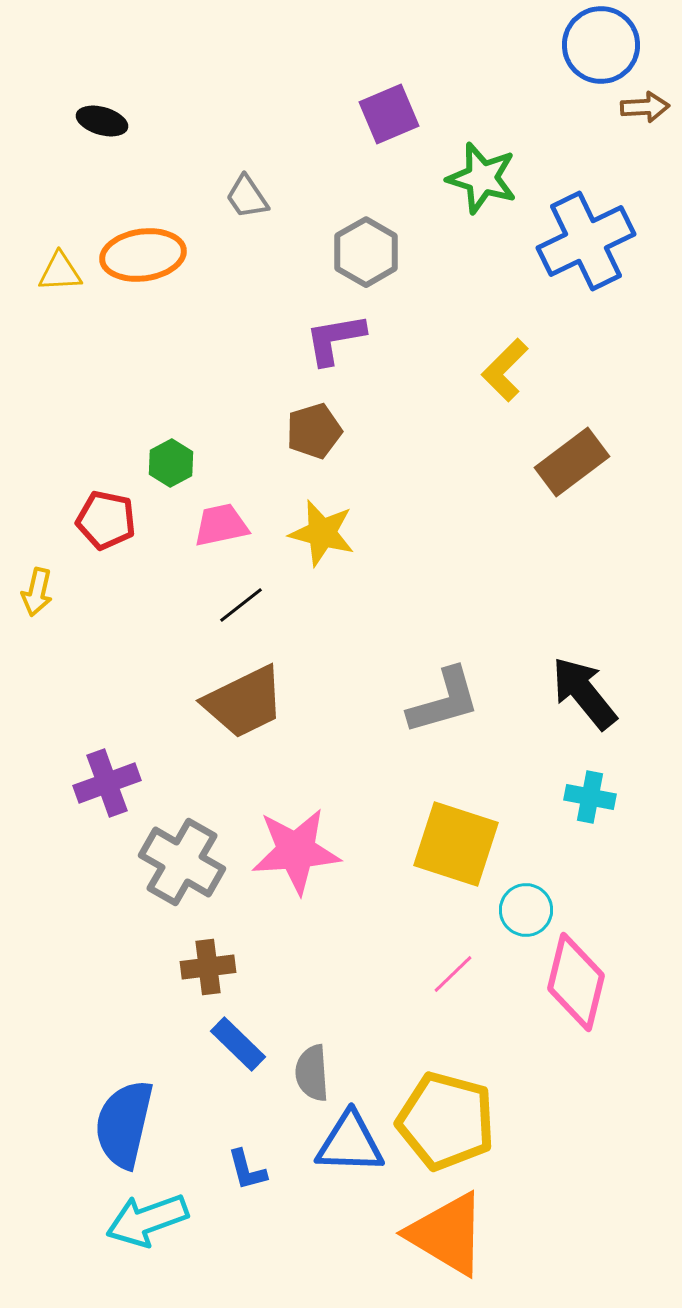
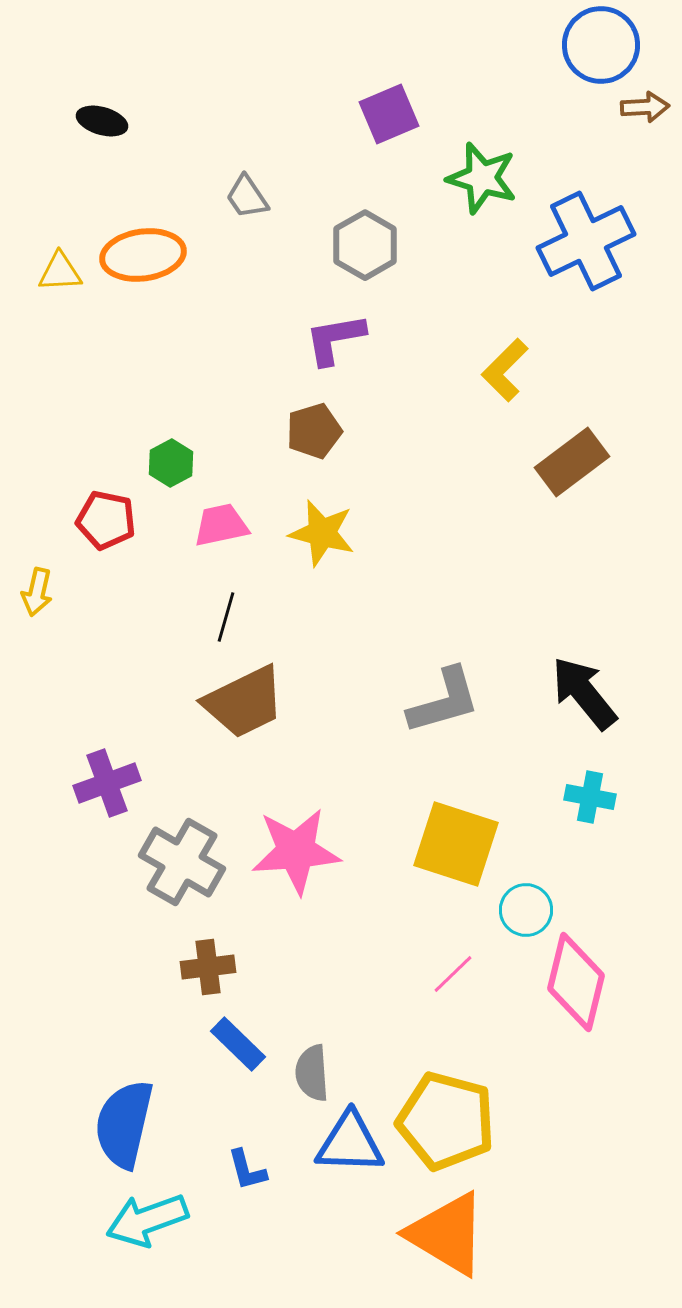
gray hexagon: moved 1 px left, 7 px up
black line: moved 15 px left, 12 px down; rotated 36 degrees counterclockwise
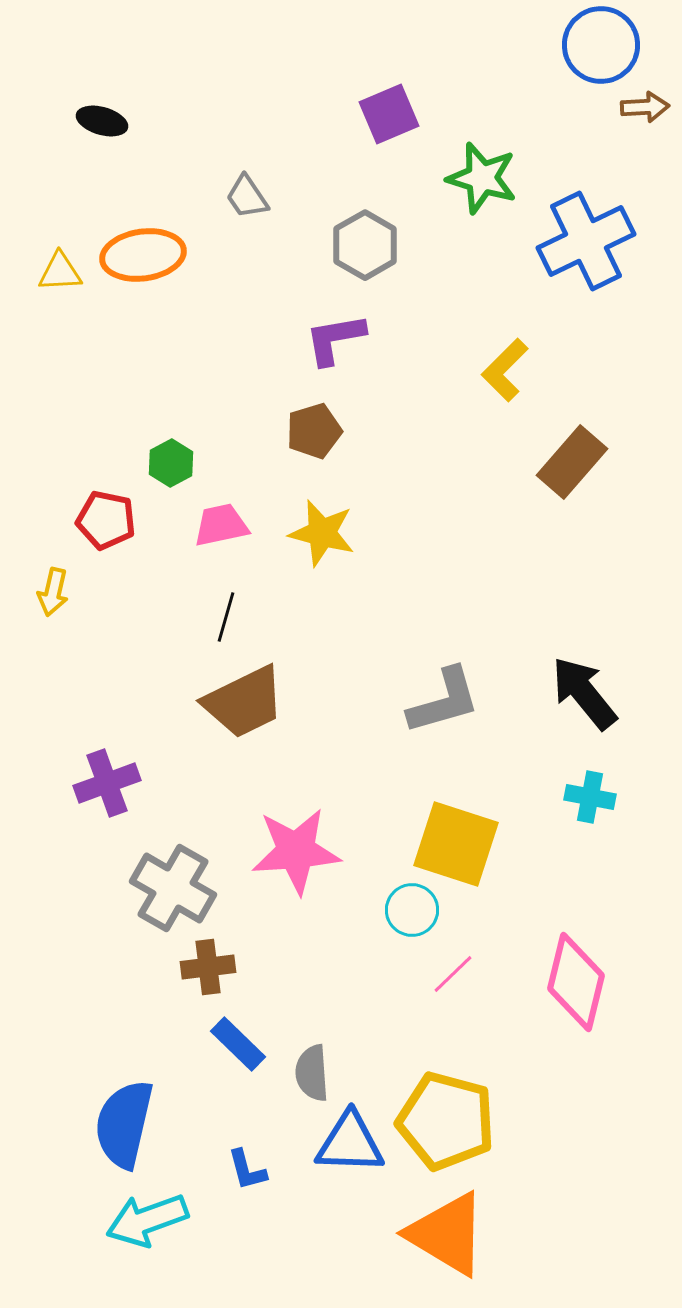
brown rectangle: rotated 12 degrees counterclockwise
yellow arrow: moved 16 px right
gray cross: moved 9 px left, 26 px down
cyan circle: moved 114 px left
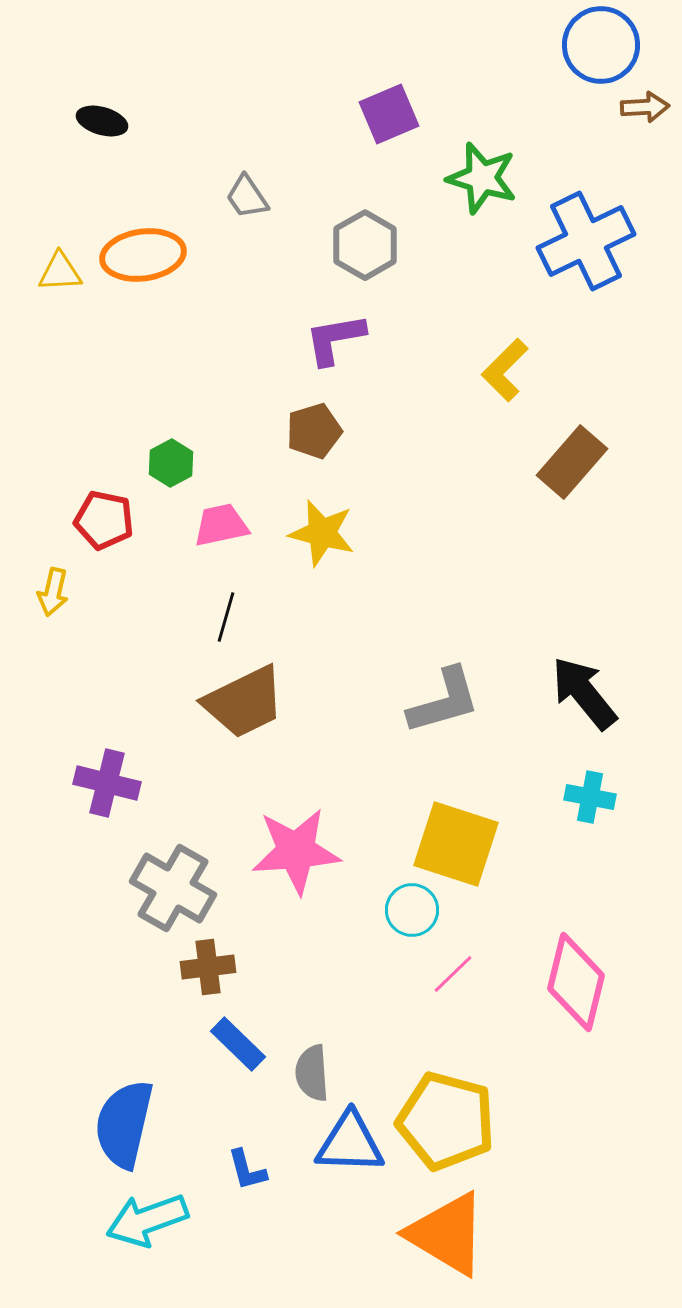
red pentagon: moved 2 px left
purple cross: rotated 34 degrees clockwise
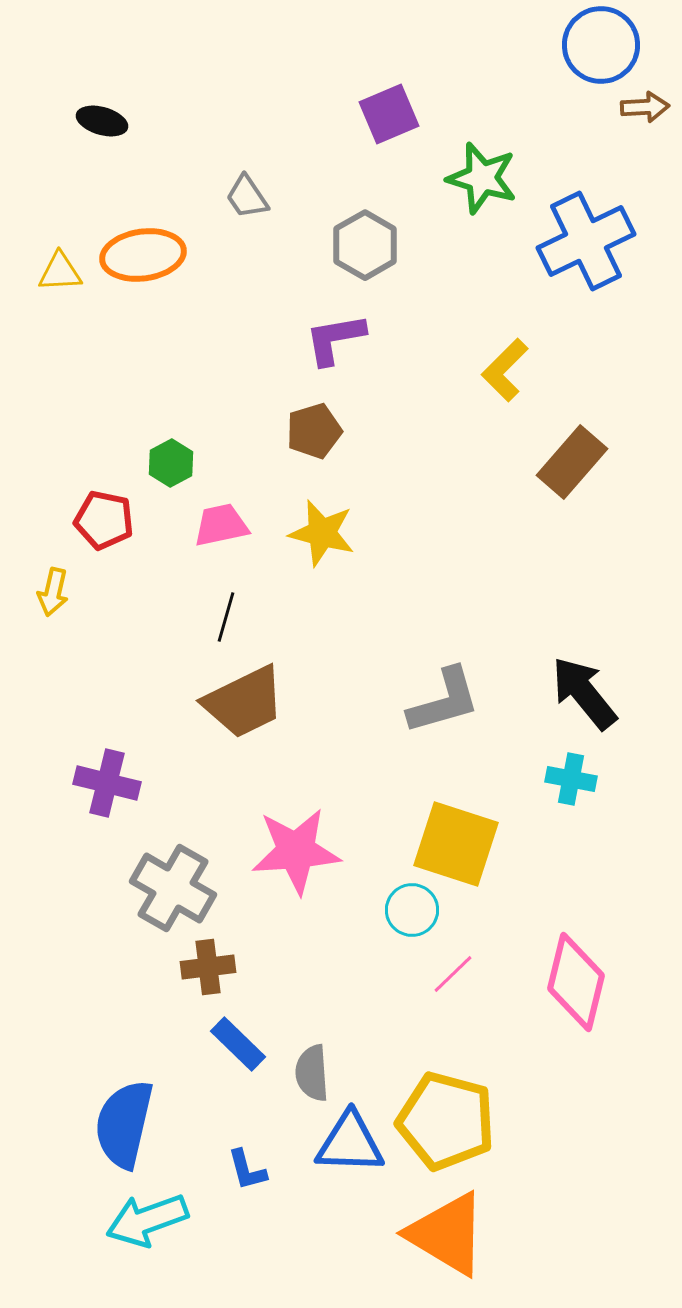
cyan cross: moved 19 px left, 18 px up
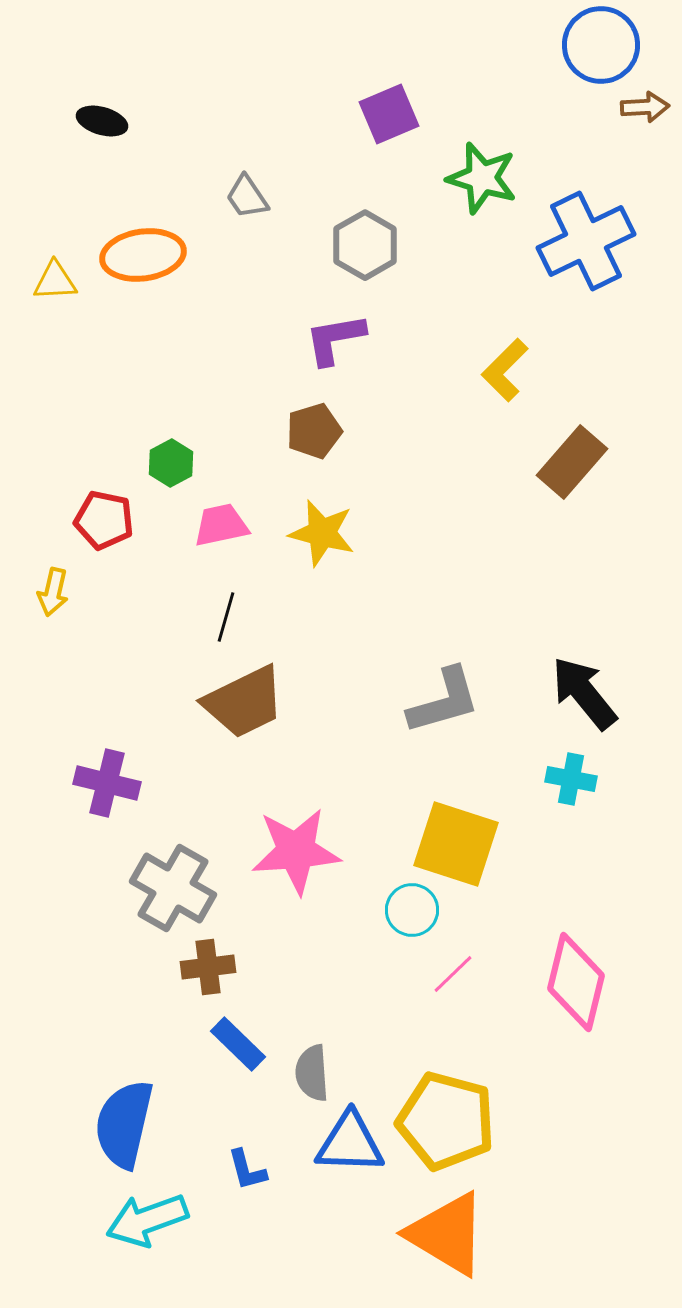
yellow triangle: moved 5 px left, 9 px down
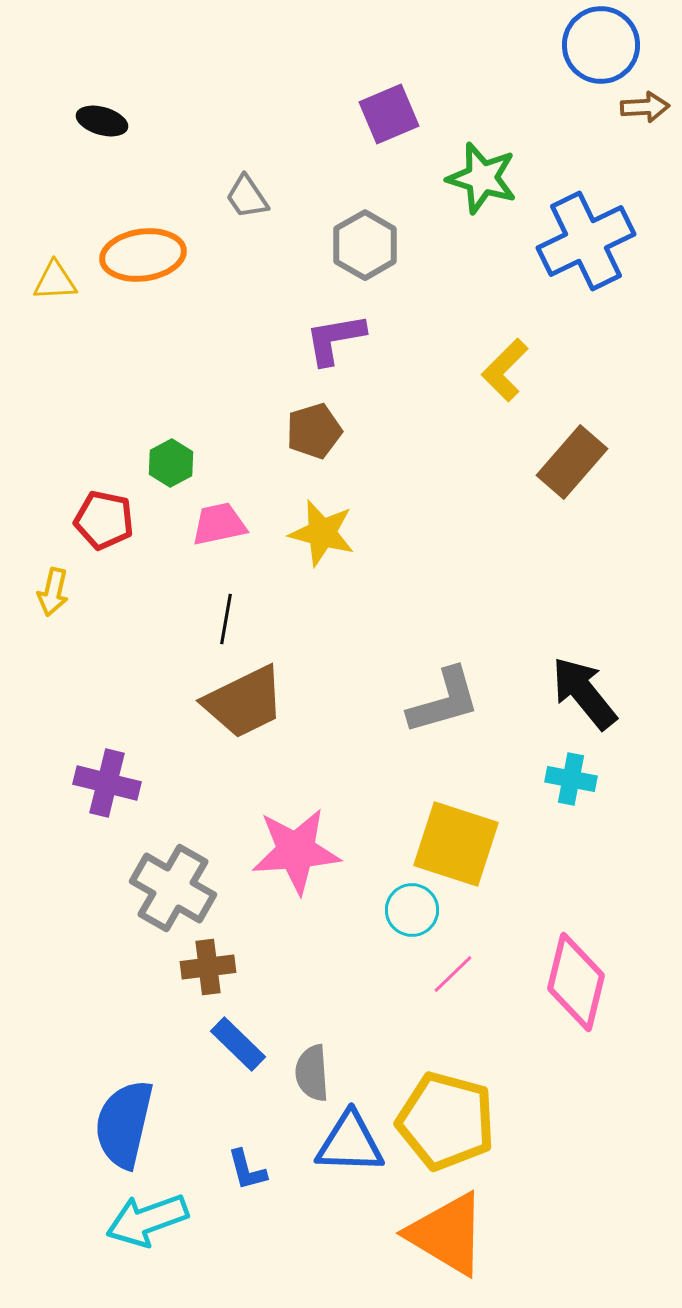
pink trapezoid: moved 2 px left, 1 px up
black line: moved 2 px down; rotated 6 degrees counterclockwise
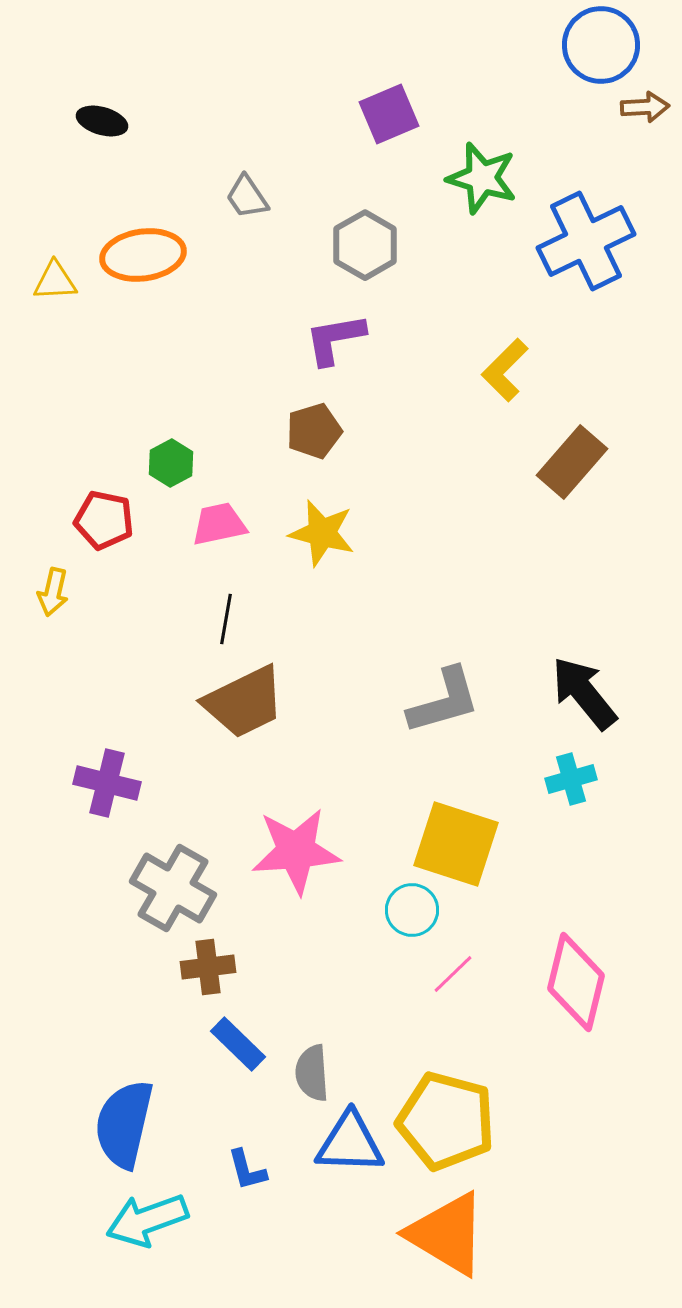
cyan cross: rotated 27 degrees counterclockwise
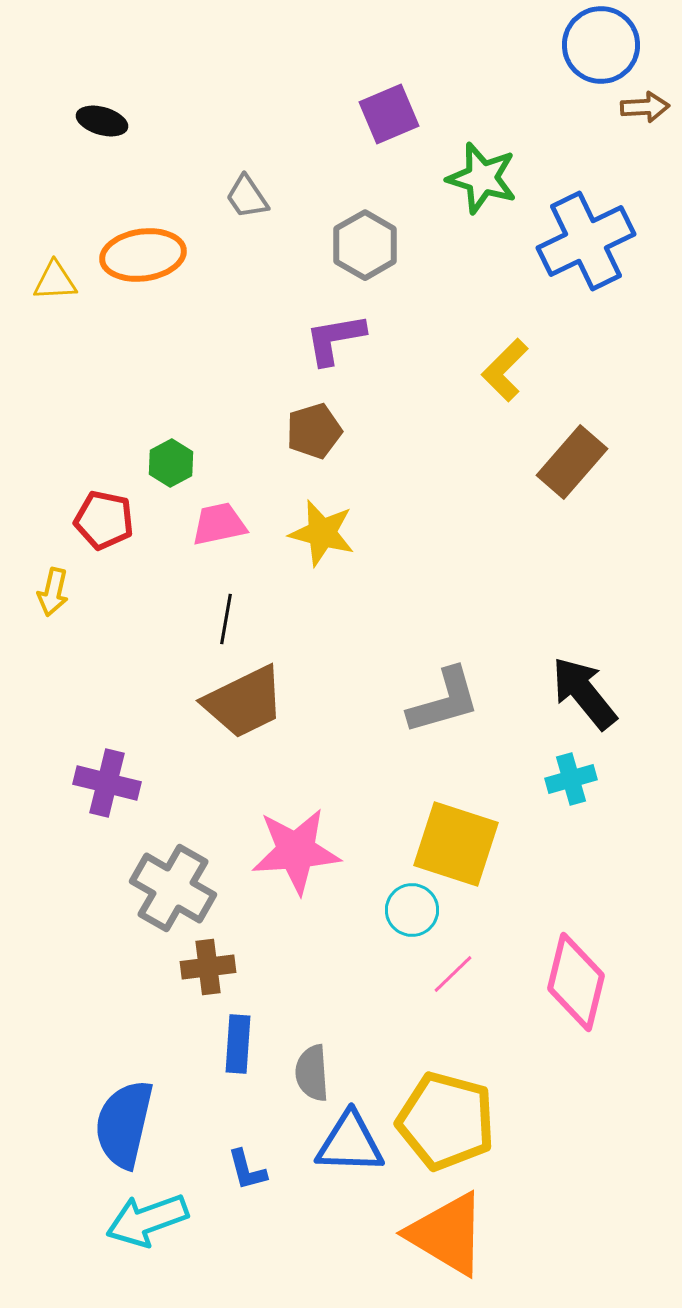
blue rectangle: rotated 50 degrees clockwise
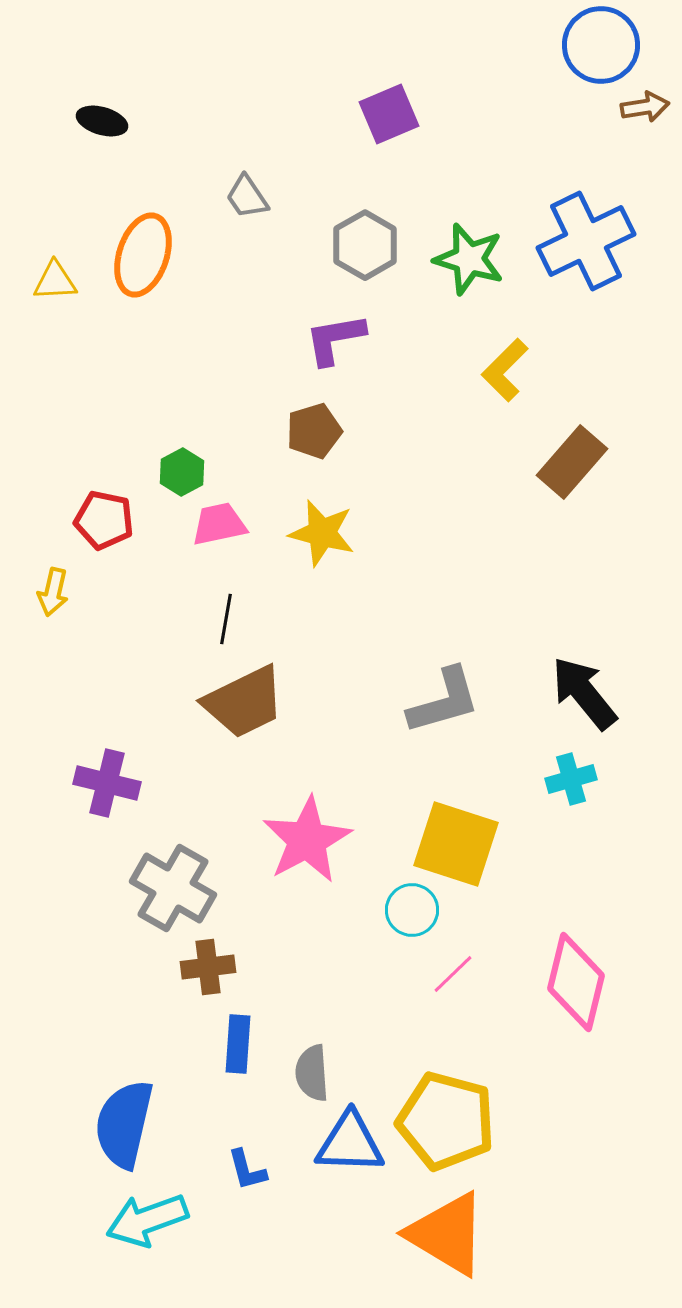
brown arrow: rotated 6 degrees counterclockwise
green star: moved 13 px left, 81 px down
orange ellipse: rotated 64 degrees counterclockwise
green hexagon: moved 11 px right, 9 px down
pink star: moved 11 px right, 11 px up; rotated 24 degrees counterclockwise
